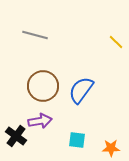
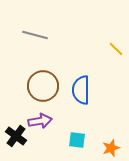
yellow line: moved 7 px down
blue semicircle: rotated 36 degrees counterclockwise
orange star: rotated 18 degrees counterclockwise
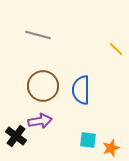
gray line: moved 3 px right
cyan square: moved 11 px right
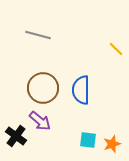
brown circle: moved 2 px down
purple arrow: rotated 50 degrees clockwise
orange star: moved 1 px right, 4 px up
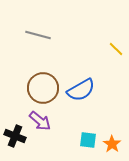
blue semicircle: rotated 120 degrees counterclockwise
black cross: moved 1 px left; rotated 15 degrees counterclockwise
orange star: rotated 18 degrees counterclockwise
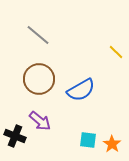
gray line: rotated 25 degrees clockwise
yellow line: moved 3 px down
brown circle: moved 4 px left, 9 px up
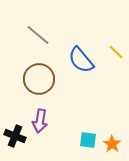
blue semicircle: moved 30 px up; rotated 80 degrees clockwise
purple arrow: rotated 60 degrees clockwise
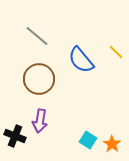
gray line: moved 1 px left, 1 px down
cyan square: rotated 24 degrees clockwise
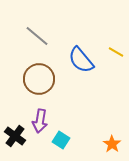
yellow line: rotated 14 degrees counterclockwise
black cross: rotated 15 degrees clockwise
cyan square: moved 27 px left
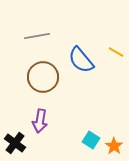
gray line: rotated 50 degrees counterclockwise
brown circle: moved 4 px right, 2 px up
black cross: moved 7 px down
cyan square: moved 30 px right
orange star: moved 2 px right, 2 px down
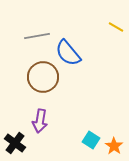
yellow line: moved 25 px up
blue semicircle: moved 13 px left, 7 px up
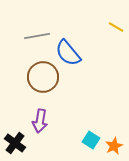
orange star: rotated 12 degrees clockwise
